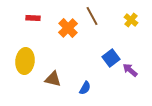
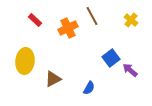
red rectangle: moved 2 px right, 2 px down; rotated 40 degrees clockwise
orange cross: rotated 18 degrees clockwise
brown triangle: rotated 42 degrees counterclockwise
blue semicircle: moved 4 px right
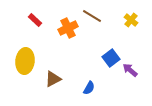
brown line: rotated 30 degrees counterclockwise
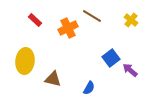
brown triangle: rotated 42 degrees clockwise
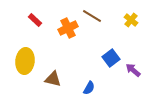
purple arrow: moved 3 px right
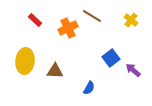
brown triangle: moved 2 px right, 8 px up; rotated 12 degrees counterclockwise
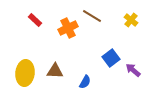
yellow ellipse: moved 12 px down
blue semicircle: moved 4 px left, 6 px up
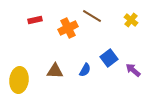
red rectangle: rotated 56 degrees counterclockwise
blue square: moved 2 px left
yellow ellipse: moved 6 px left, 7 px down
blue semicircle: moved 12 px up
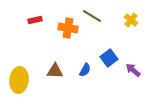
orange cross: rotated 36 degrees clockwise
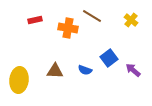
blue semicircle: rotated 80 degrees clockwise
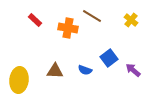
red rectangle: rotated 56 degrees clockwise
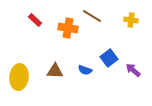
yellow cross: rotated 32 degrees counterclockwise
yellow ellipse: moved 3 px up
